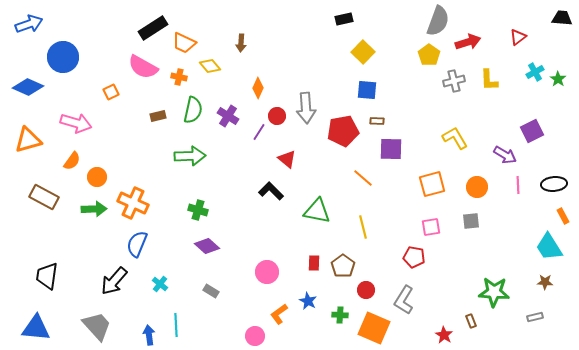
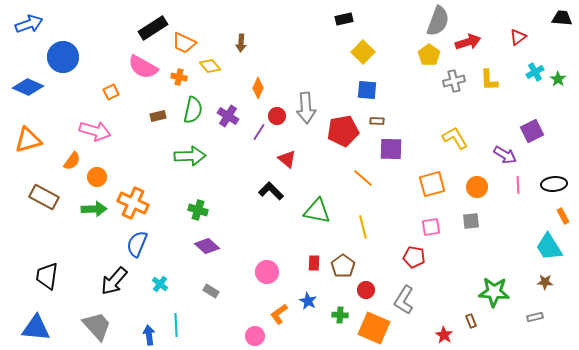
pink arrow at (76, 123): moved 19 px right, 8 px down
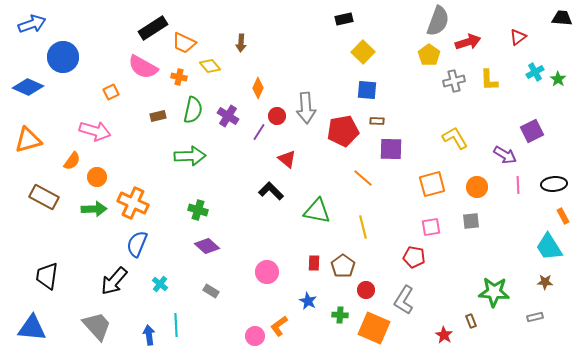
blue arrow at (29, 24): moved 3 px right
orange L-shape at (279, 314): moved 12 px down
blue triangle at (36, 328): moved 4 px left
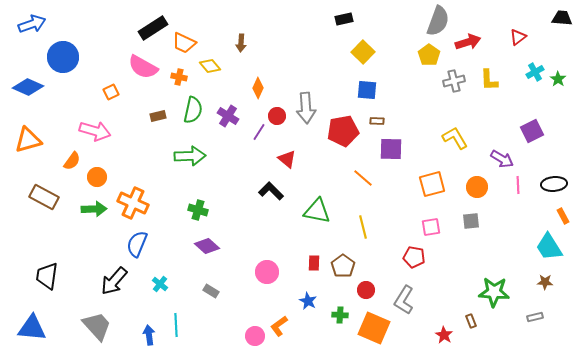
purple arrow at (505, 155): moved 3 px left, 4 px down
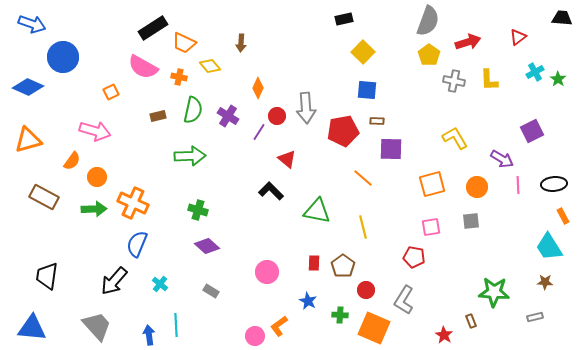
gray semicircle at (438, 21): moved 10 px left
blue arrow at (32, 24): rotated 40 degrees clockwise
gray cross at (454, 81): rotated 25 degrees clockwise
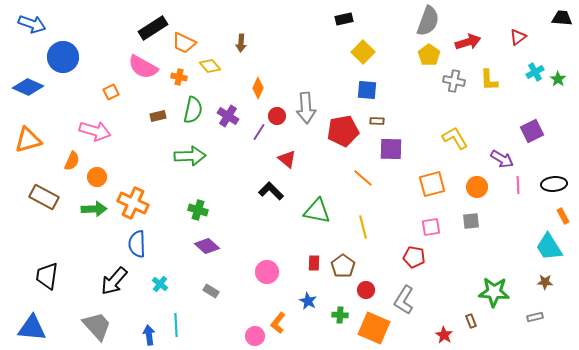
orange semicircle at (72, 161): rotated 12 degrees counterclockwise
blue semicircle at (137, 244): rotated 24 degrees counterclockwise
orange L-shape at (279, 326): moved 1 px left, 3 px up; rotated 15 degrees counterclockwise
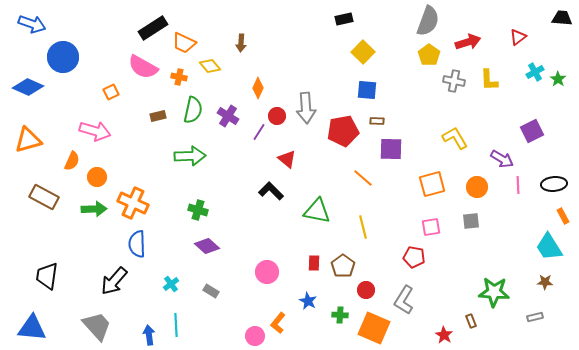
cyan cross at (160, 284): moved 11 px right; rotated 14 degrees clockwise
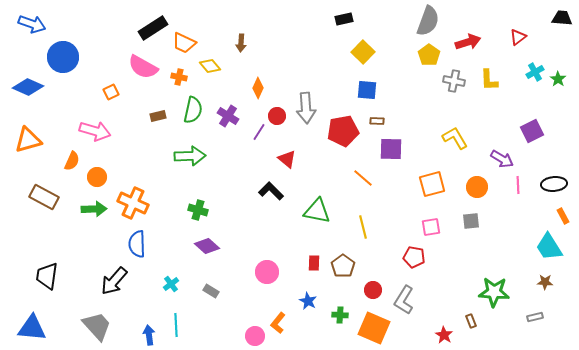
red circle at (366, 290): moved 7 px right
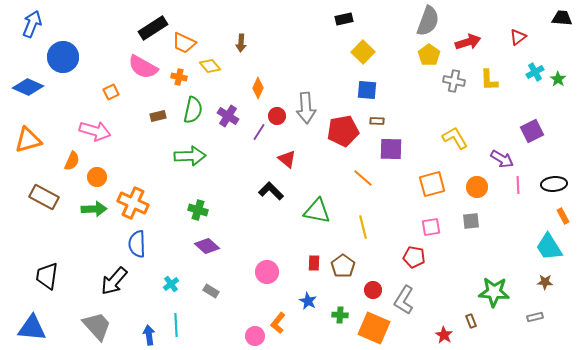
blue arrow at (32, 24): rotated 88 degrees counterclockwise
